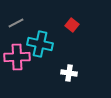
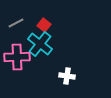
red square: moved 28 px left
cyan cross: rotated 25 degrees clockwise
white cross: moved 2 px left, 3 px down
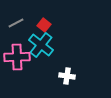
cyan cross: moved 1 px right, 1 px down
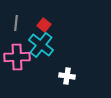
gray line: rotated 56 degrees counterclockwise
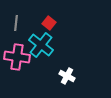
red square: moved 5 px right, 2 px up
pink cross: rotated 10 degrees clockwise
white cross: rotated 21 degrees clockwise
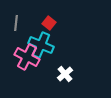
cyan cross: rotated 15 degrees counterclockwise
pink cross: moved 10 px right; rotated 20 degrees clockwise
white cross: moved 2 px left, 2 px up; rotated 21 degrees clockwise
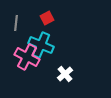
red square: moved 2 px left, 5 px up; rotated 24 degrees clockwise
